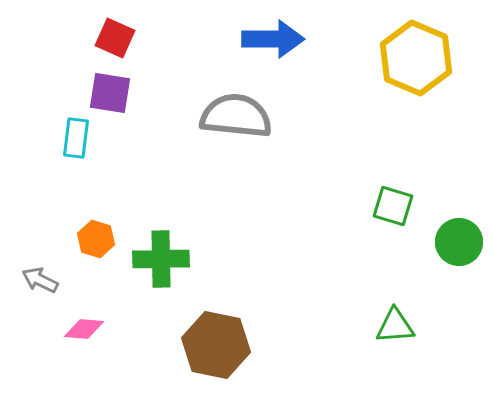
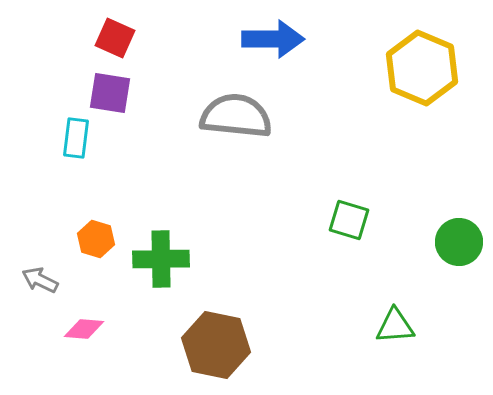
yellow hexagon: moved 6 px right, 10 px down
green square: moved 44 px left, 14 px down
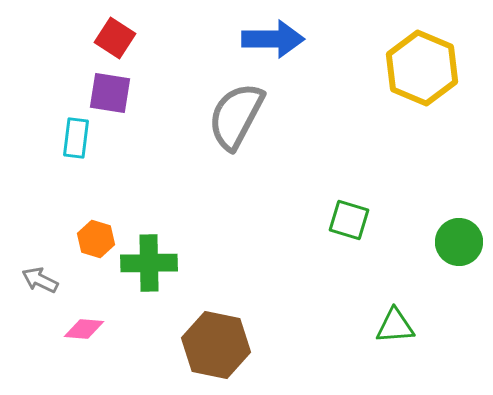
red square: rotated 9 degrees clockwise
gray semicircle: rotated 68 degrees counterclockwise
green cross: moved 12 px left, 4 px down
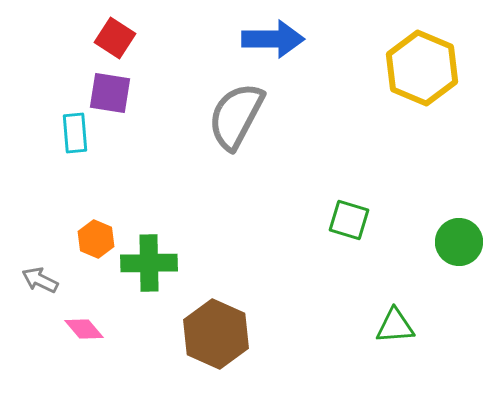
cyan rectangle: moved 1 px left, 5 px up; rotated 12 degrees counterclockwise
orange hexagon: rotated 6 degrees clockwise
pink diamond: rotated 45 degrees clockwise
brown hexagon: moved 11 px up; rotated 12 degrees clockwise
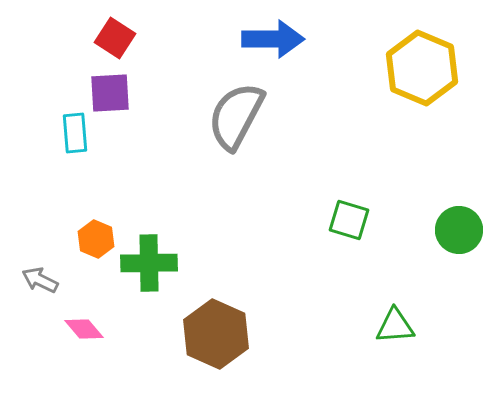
purple square: rotated 12 degrees counterclockwise
green circle: moved 12 px up
